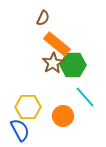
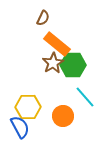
blue semicircle: moved 3 px up
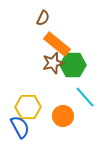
brown star: rotated 15 degrees clockwise
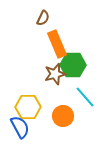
orange rectangle: rotated 28 degrees clockwise
brown star: moved 2 px right, 11 px down
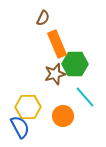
green hexagon: moved 2 px right, 1 px up
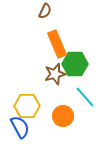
brown semicircle: moved 2 px right, 7 px up
yellow hexagon: moved 1 px left, 1 px up
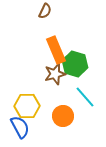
orange rectangle: moved 1 px left, 6 px down
green hexagon: rotated 15 degrees clockwise
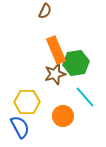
green hexagon: moved 1 px right, 1 px up; rotated 25 degrees counterclockwise
yellow hexagon: moved 4 px up
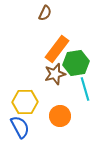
brown semicircle: moved 2 px down
orange rectangle: moved 1 px right, 1 px up; rotated 60 degrees clockwise
cyan line: moved 8 px up; rotated 25 degrees clockwise
yellow hexagon: moved 2 px left
orange circle: moved 3 px left
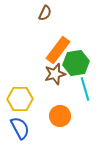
orange rectangle: moved 1 px right, 1 px down
yellow hexagon: moved 5 px left, 3 px up
blue semicircle: moved 1 px down
